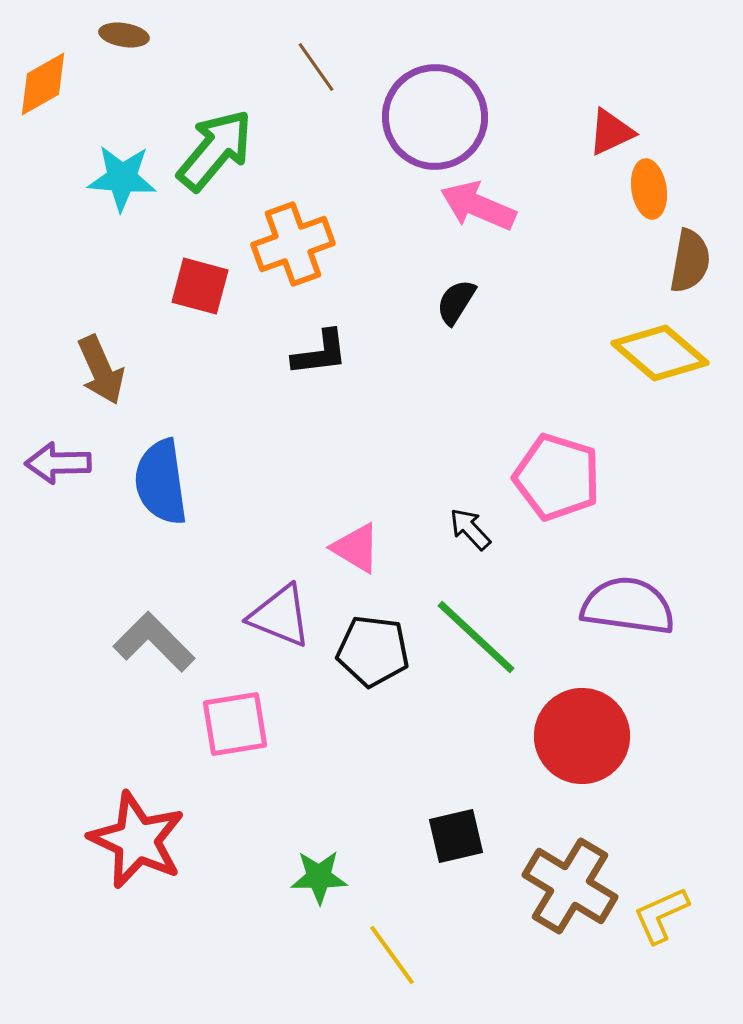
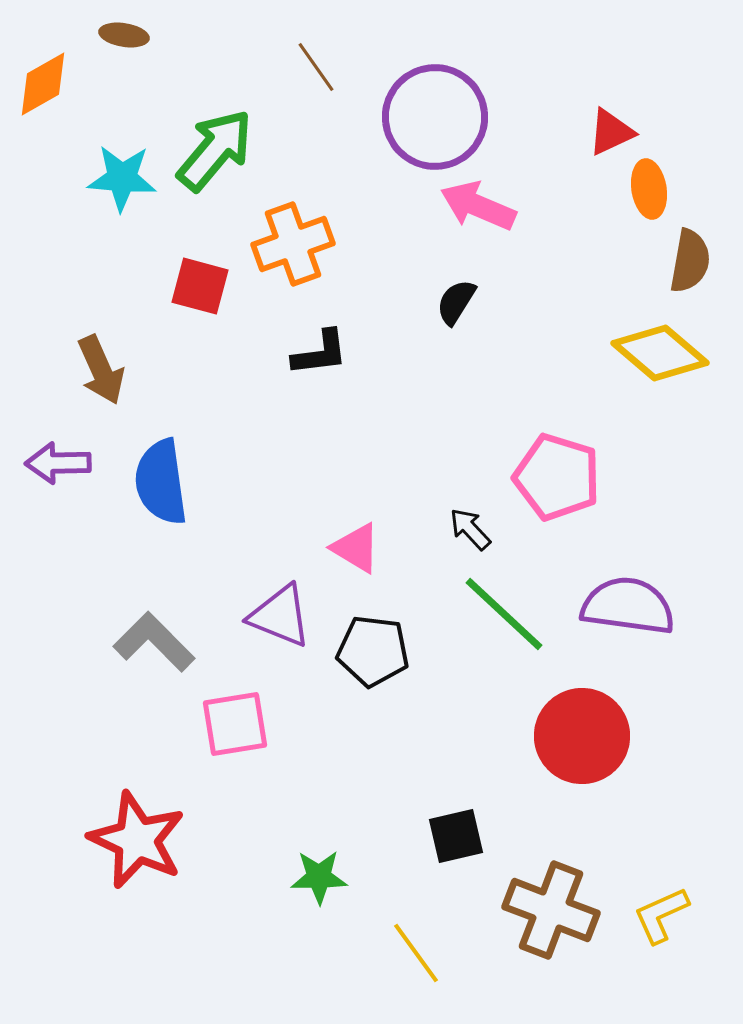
green line: moved 28 px right, 23 px up
brown cross: moved 19 px left, 24 px down; rotated 10 degrees counterclockwise
yellow line: moved 24 px right, 2 px up
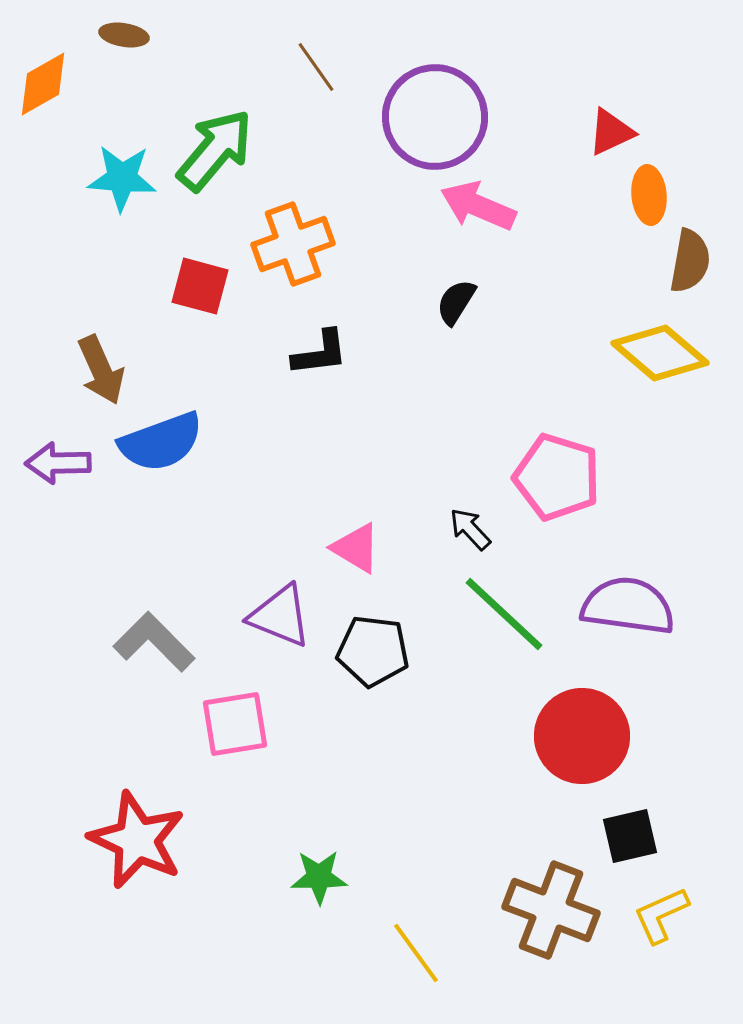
orange ellipse: moved 6 px down; rotated 4 degrees clockwise
blue semicircle: moved 40 px up; rotated 102 degrees counterclockwise
black square: moved 174 px right
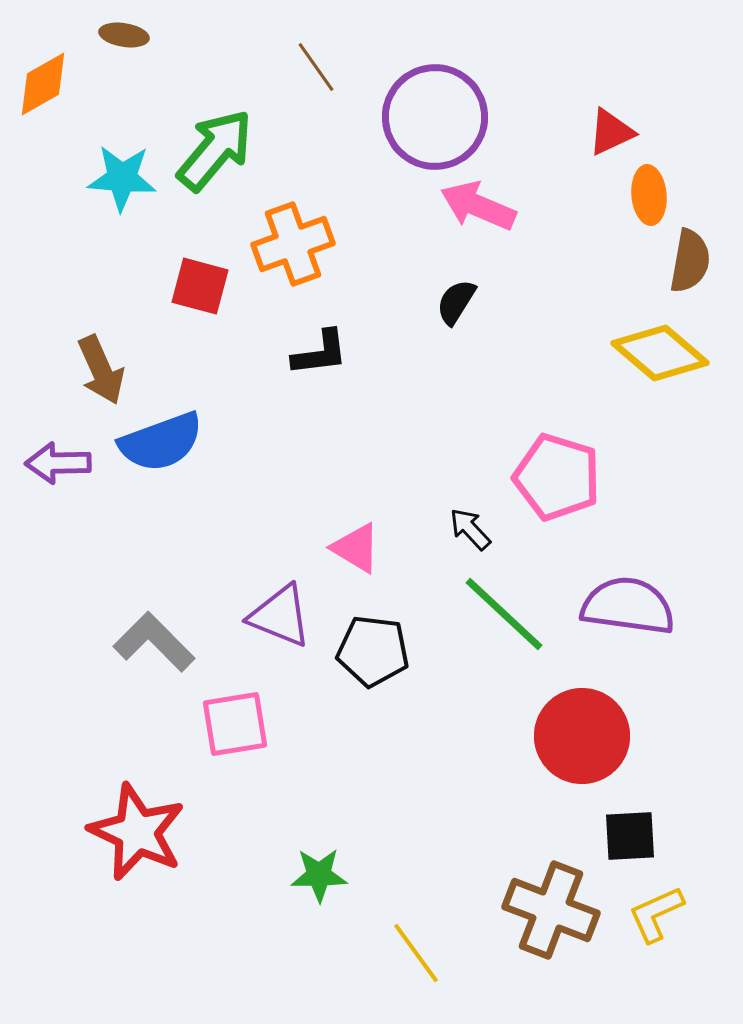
black square: rotated 10 degrees clockwise
red star: moved 8 px up
green star: moved 2 px up
yellow L-shape: moved 5 px left, 1 px up
